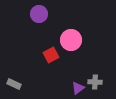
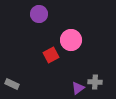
gray rectangle: moved 2 px left
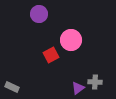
gray rectangle: moved 3 px down
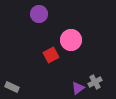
gray cross: rotated 32 degrees counterclockwise
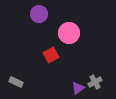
pink circle: moved 2 px left, 7 px up
gray rectangle: moved 4 px right, 5 px up
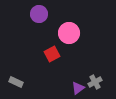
red square: moved 1 px right, 1 px up
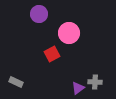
gray cross: rotated 32 degrees clockwise
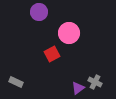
purple circle: moved 2 px up
gray cross: rotated 24 degrees clockwise
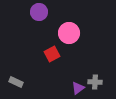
gray cross: rotated 24 degrees counterclockwise
